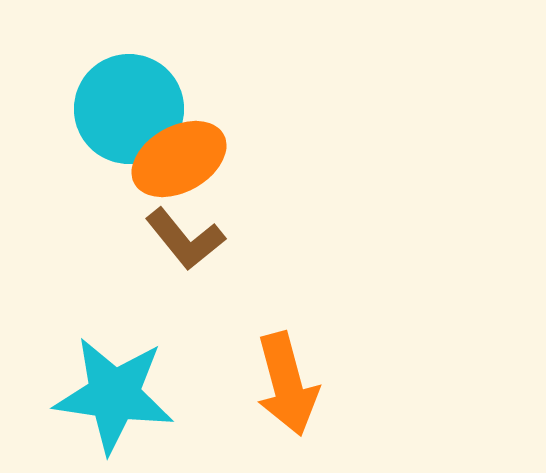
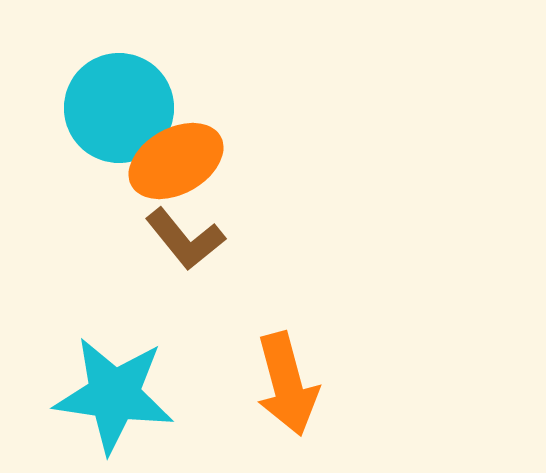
cyan circle: moved 10 px left, 1 px up
orange ellipse: moved 3 px left, 2 px down
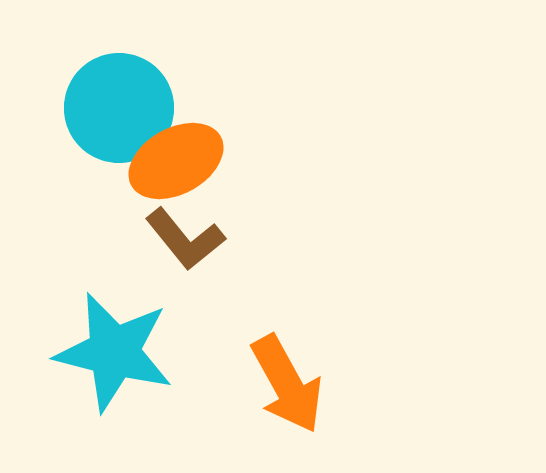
orange arrow: rotated 14 degrees counterclockwise
cyan star: moved 43 px up; rotated 6 degrees clockwise
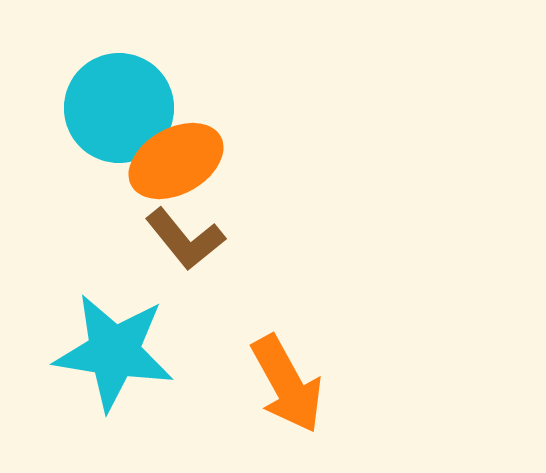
cyan star: rotated 5 degrees counterclockwise
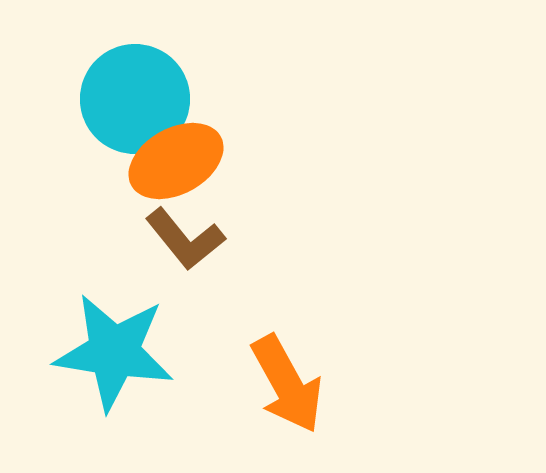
cyan circle: moved 16 px right, 9 px up
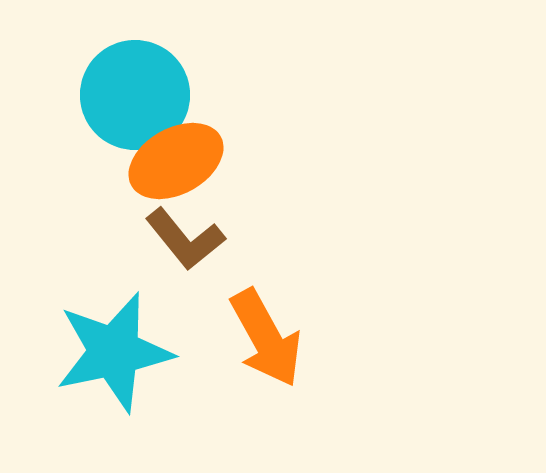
cyan circle: moved 4 px up
cyan star: rotated 21 degrees counterclockwise
orange arrow: moved 21 px left, 46 px up
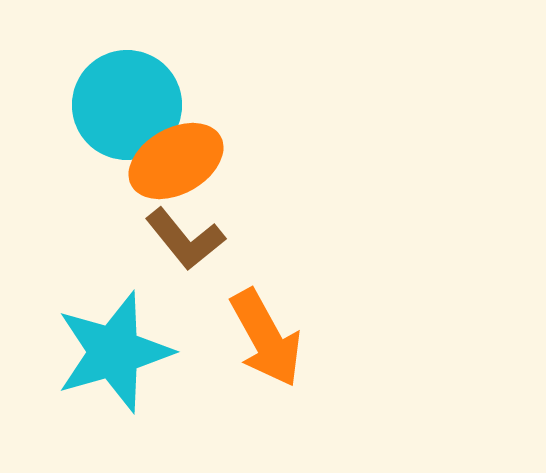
cyan circle: moved 8 px left, 10 px down
cyan star: rotated 4 degrees counterclockwise
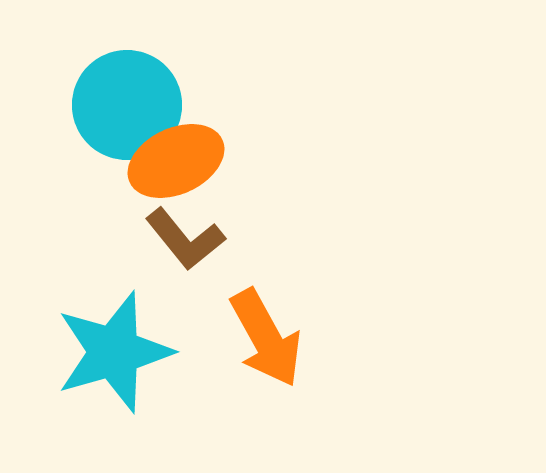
orange ellipse: rotated 4 degrees clockwise
